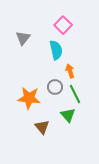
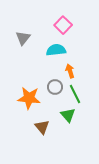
cyan semicircle: rotated 84 degrees counterclockwise
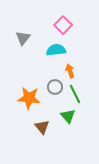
green triangle: moved 1 px down
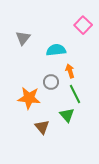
pink square: moved 20 px right
gray circle: moved 4 px left, 5 px up
green triangle: moved 1 px left, 1 px up
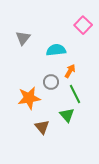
orange arrow: rotated 48 degrees clockwise
orange star: rotated 15 degrees counterclockwise
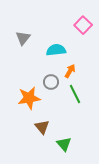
green triangle: moved 3 px left, 29 px down
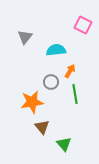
pink square: rotated 18 degrees counterclockwise
gray triangle: moved 2 px right, 1 px up
green line: rotated 18 degrees clockwise
orange star: moved 3 px right, 4 px down
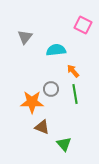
orange arrow: moved 3 px right; rotated 72 degrees counterclockwise
gray circle: moved 7 px down
orange star: rotated 10 degrees clockwise
brown triangle: rotated 28 degrees counterclockwise
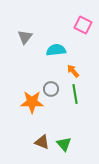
brown triangle: moved 15 px down
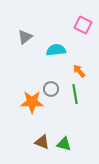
gray triangle: rotated 14 degrees clockwise
orange arrow: moved 6 px right
green triangle: rotated 35 degrees counterclockwise
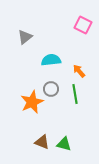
cyan semicircle: moved 5 px left, 10 px down
orange star: rotated 25 degrees counterclockwise
